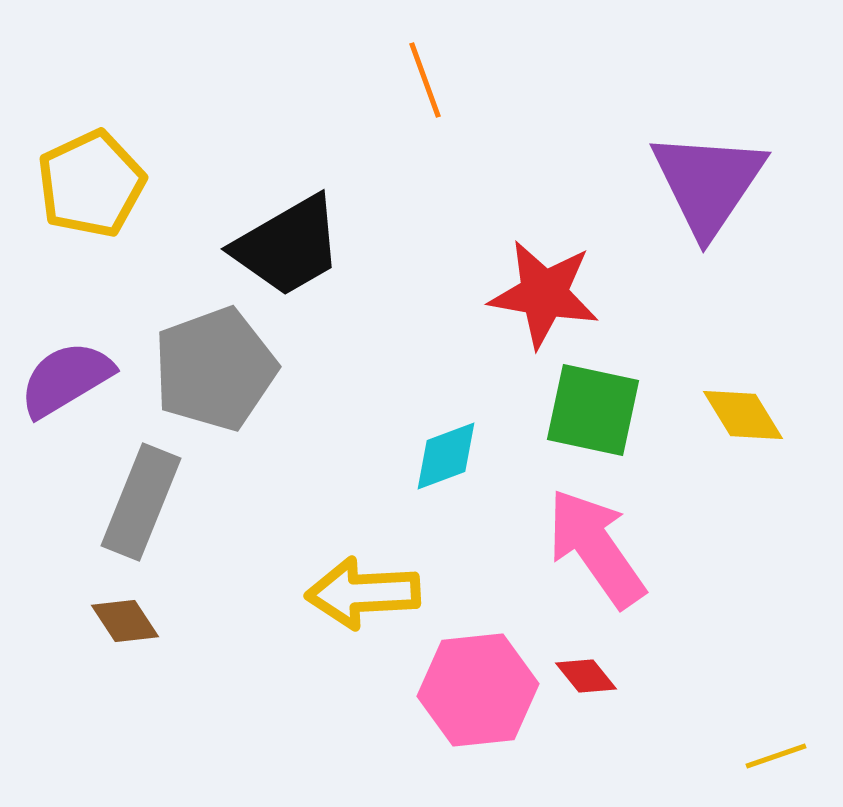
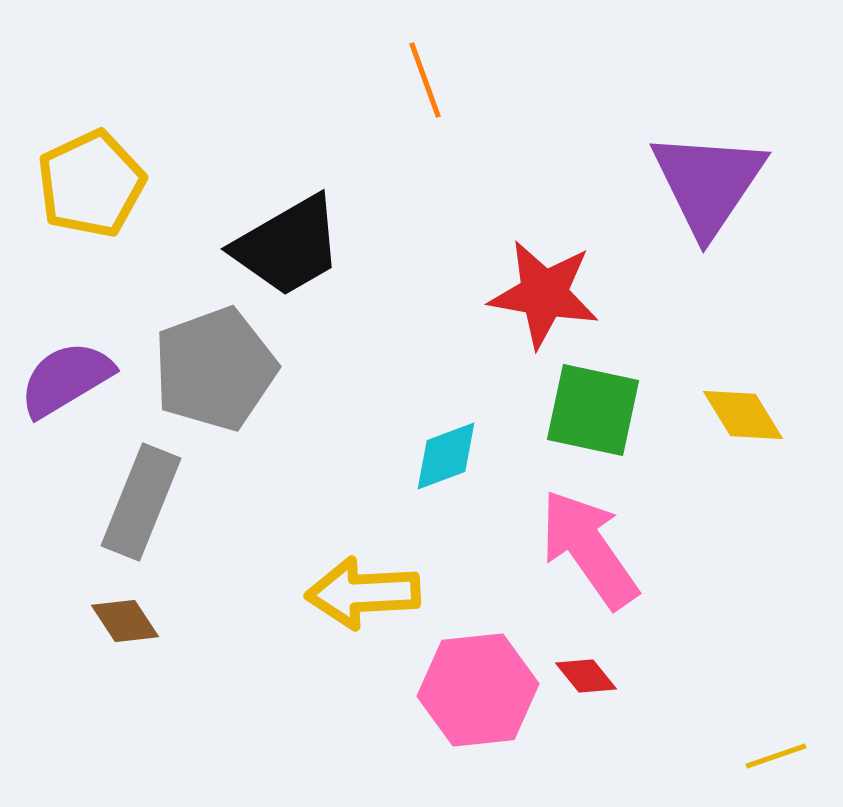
pink arrow: moved 7 px left, 1 px down
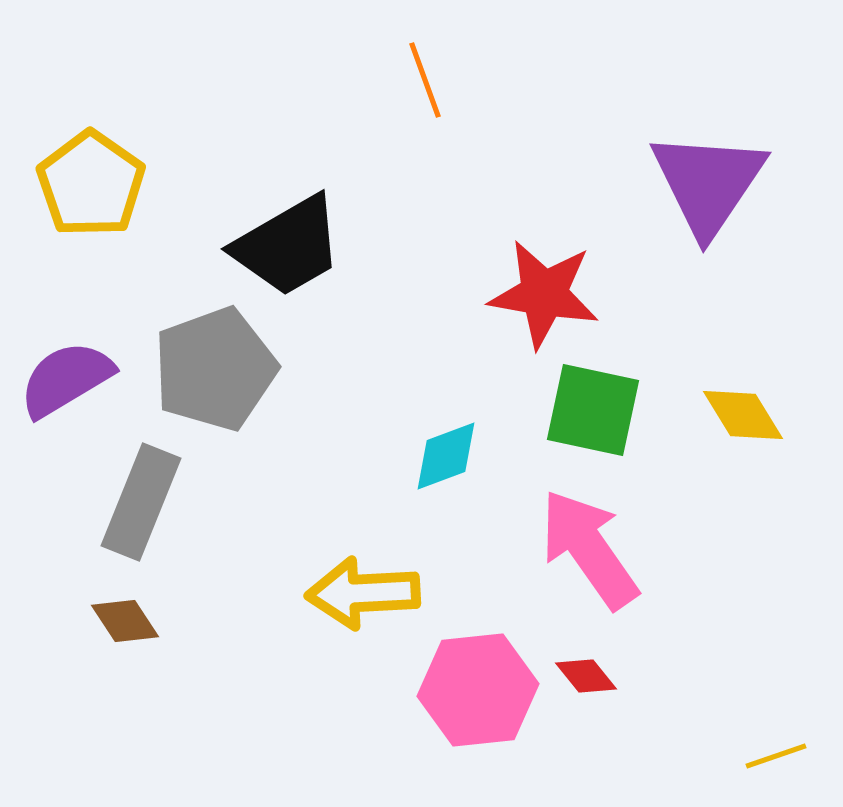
yellow pentagon: rotated 12 degrees counterclockwise
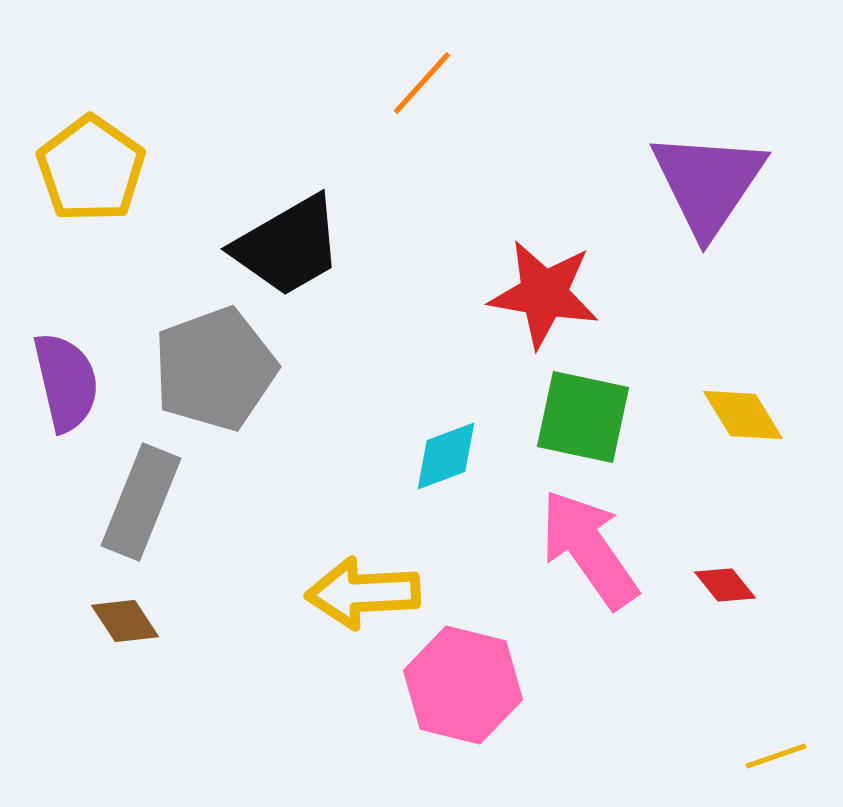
orange line: moved 3 px left, 3 px down; rotated 62 degrees clockwise
yellow pentagon: moved 15 px up
purple semicircle: moved 3 px down; rotated 108 degrees clockwise
green square: moved 10 px left, 7 px down
red diamond: moved 139 px right, 91 px up
pink hexagon: moved 15 px left, 5 px up; rotated 20 degrees clockwise
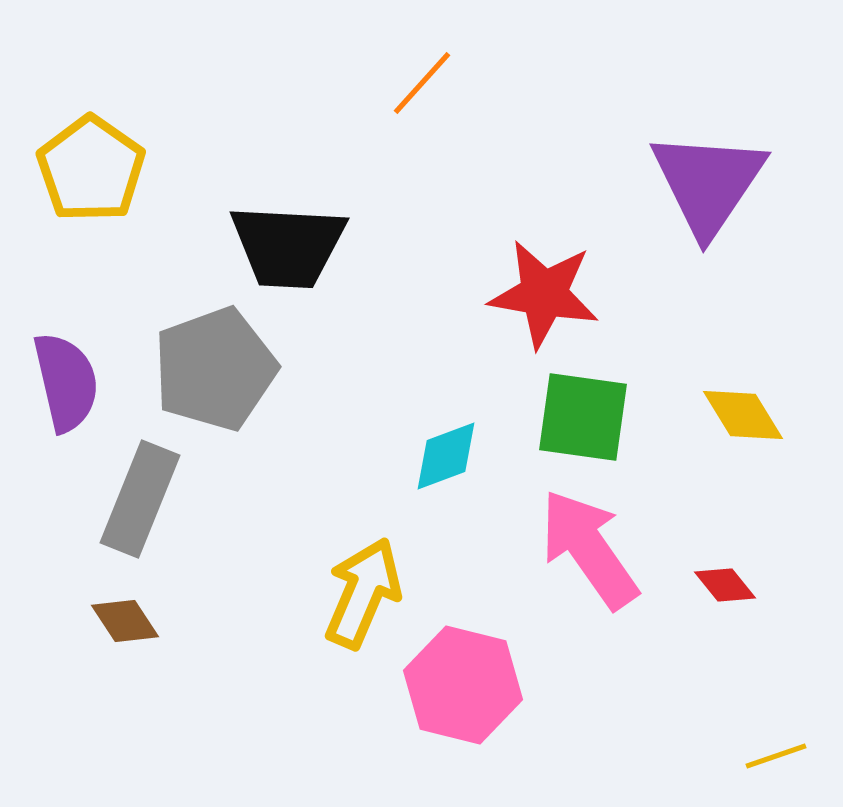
black trapezoid: rotated 33 degrees clockwise
green square: rotated 4 degrees counterclockwise
gray rectangle: moved 1 px left, 3 px up
yellow arrow: rotated 116 degrees clockwise
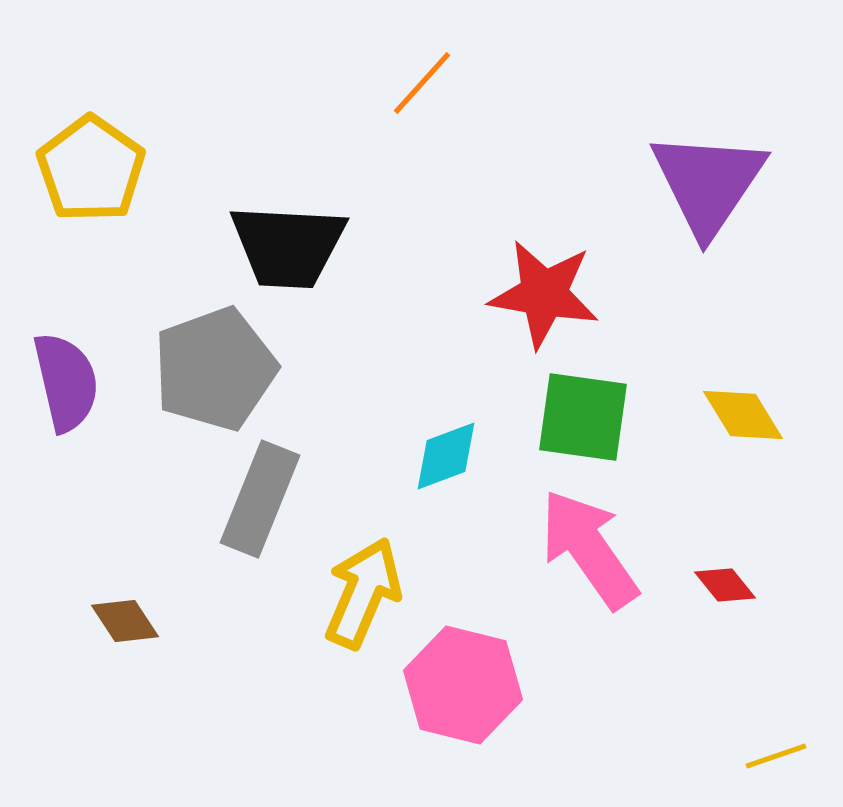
gray rectangle: moved 120 px right
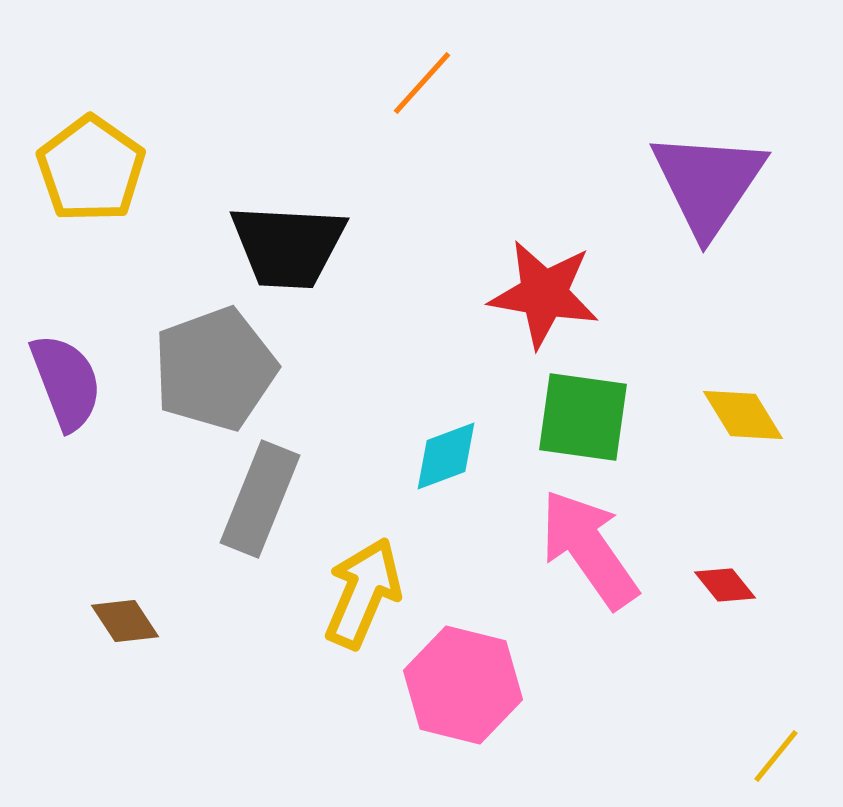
purple semicircle: rotated 8 degrees counterclockwise
yellow line: rotated 32 degrees counterclockwise
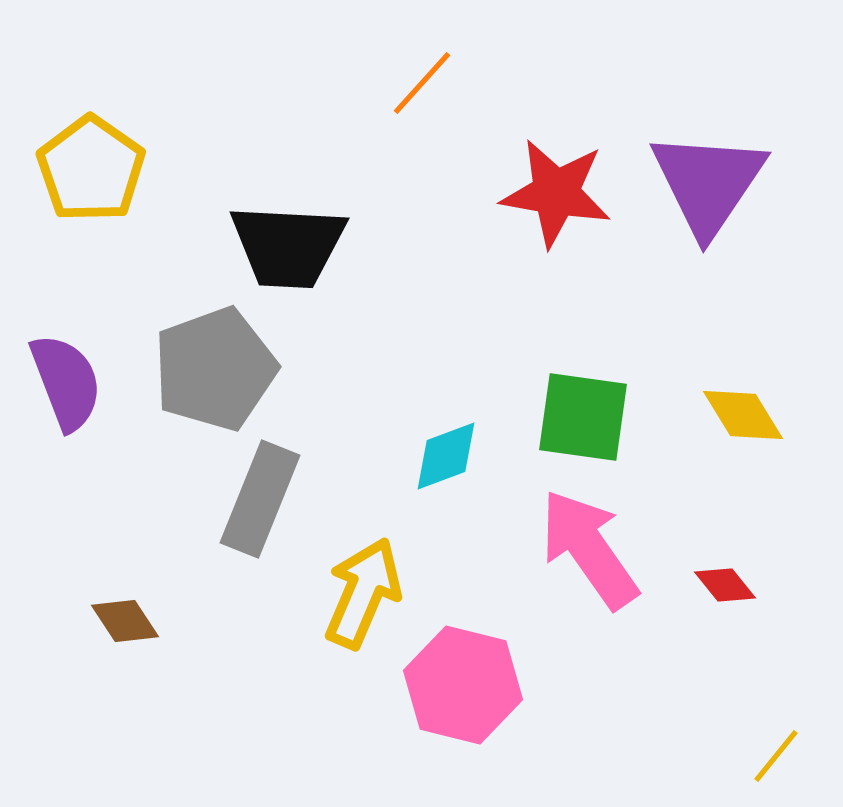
red star: moved 12 px right, 101 px up
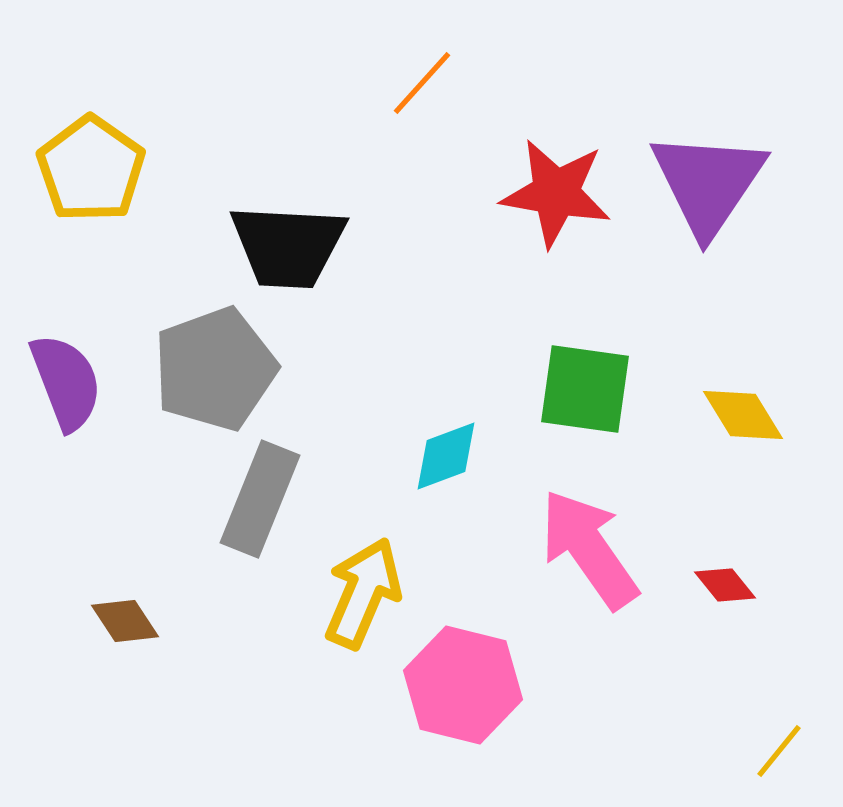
green square: moved 2 px right, 28 px up
yellow line: moved 3 px right, 5 px up
